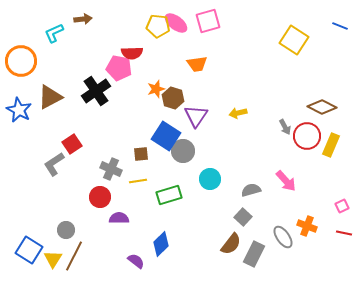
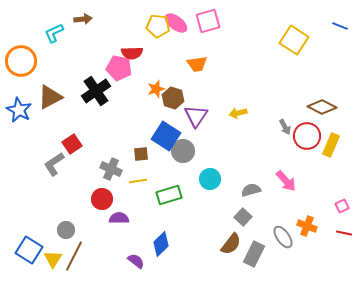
red circle at (100, 197): moved 2 px right, 2 px down
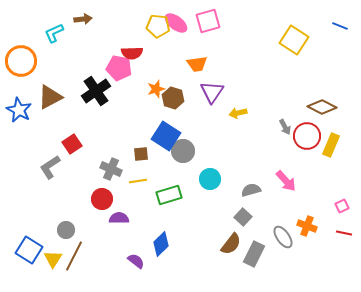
purple triangle at (196, 116): moved 16 px right, 24 px up
gray L-shape at (54, 164): moved 4 px left, 3 px down
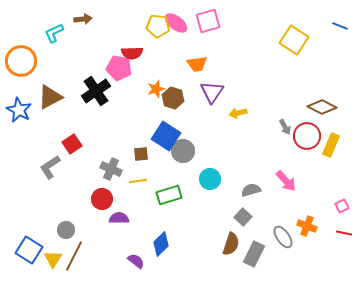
brown semicircle at (231, 244): rotated 20 degrees counterclockwise
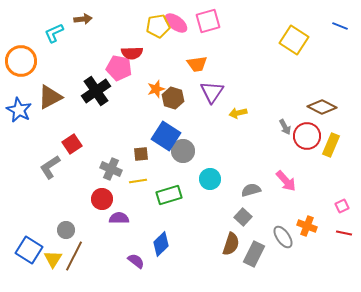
yellow pentagon at (158, 26): rotated 15 degrees counterclockwise
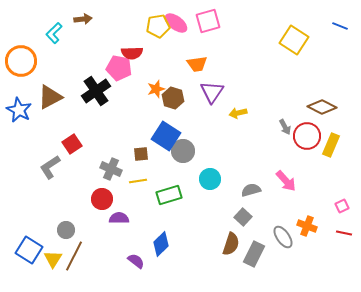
cyan L-shape at (54, 33): rotated 20 degrees counterclockwise
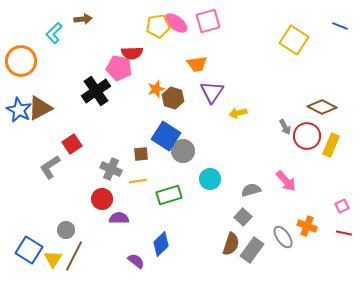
brown triangle at (50, 97): moved 10 px left, 11 px down
gray rectangle at (254, 254): moved 2 px left, 4 px up; rotated 10 degrees clockwise
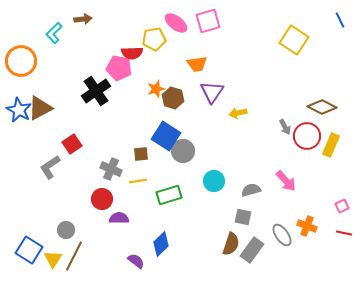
yellow pentagon at (158, 26): moved 4 px left, 13 px down
blue line at (340, 26): moved 6 px up; rotated 42 degrees clockwise
cyan circle at (210, 179): moved 4 px right, 2 px down
gray square at (243, 217): rotated 30 degrees counterclockwise
gray ellipse at (283, 237): moved 1 px left, 2 px up
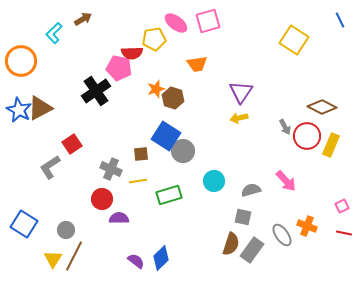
brown arrow at (83, 19): rotated 24 degrees counterclockwise
purple triangle at (212, 92): moved 29 px right
yellow arrow at (238, 113): moved 1 px right, 5 px down
blue diamond at (161, 244): moved 14 px down
blue square at (29, 250): moved 5 px left, 26 px up
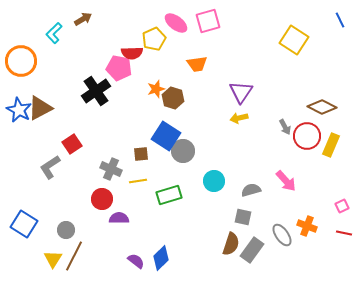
yellow pentagon at (154, 39): rotated 15 degrees counterclockwise
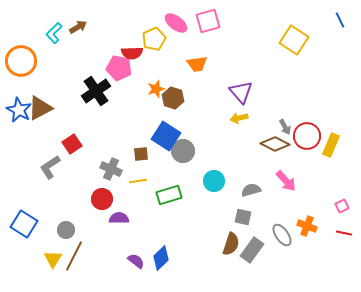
brown arrow at (83, 19): moved 5 px left, 8 px down
purple triangle at (241, 92): rotated 15 degrees counterclockwise
brown diamond at (322, 107): moved 47 px left, 37 px down
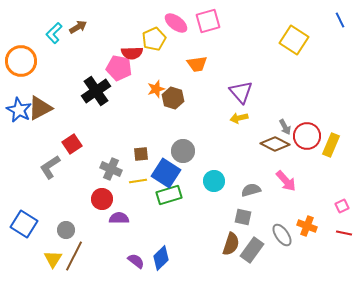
blue square at (166, 136): moved 37 px down
